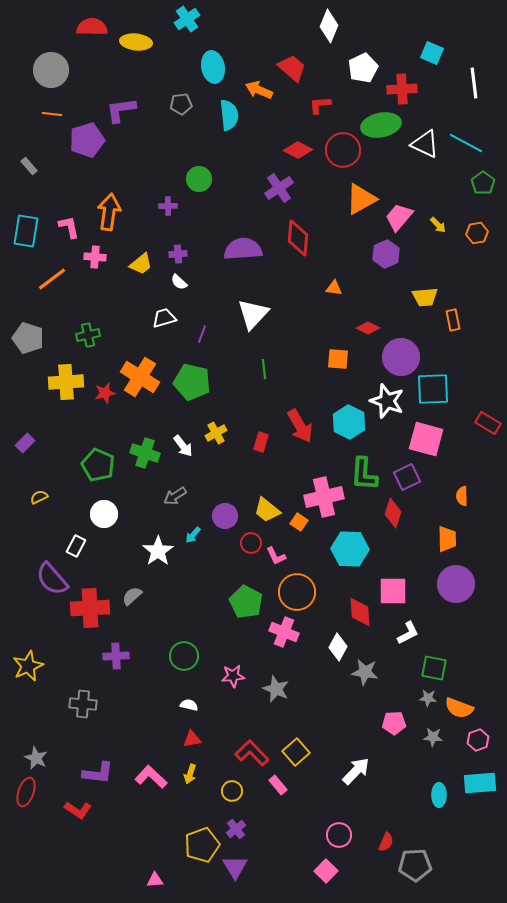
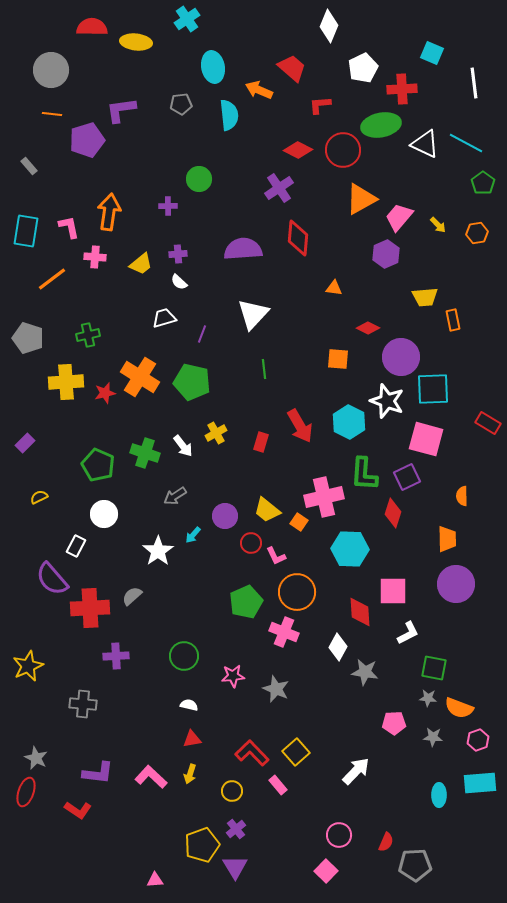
green pentagon at (246, 602): rotated 20 degrees clockwise
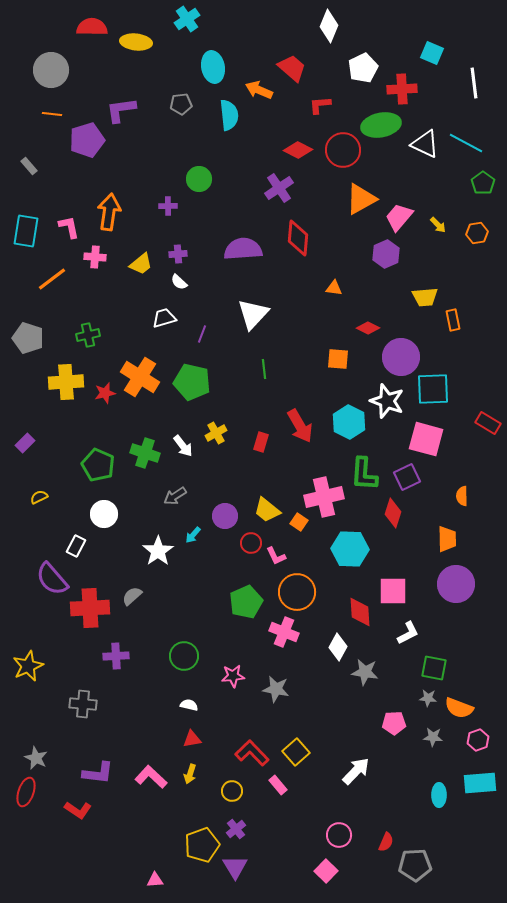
gray star at (276, 689): rotated 12 degrees counterclockwise
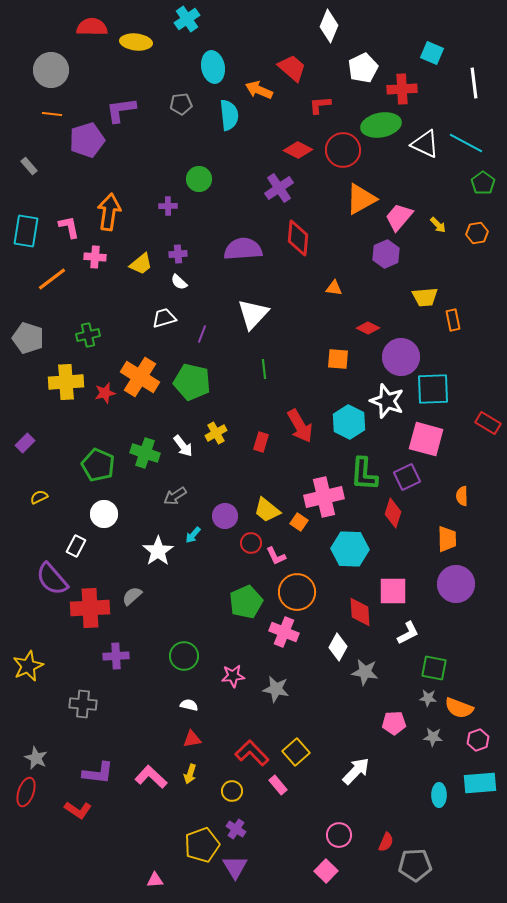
purple cross at (236, 829): rotated 18 degrees counterclockwise
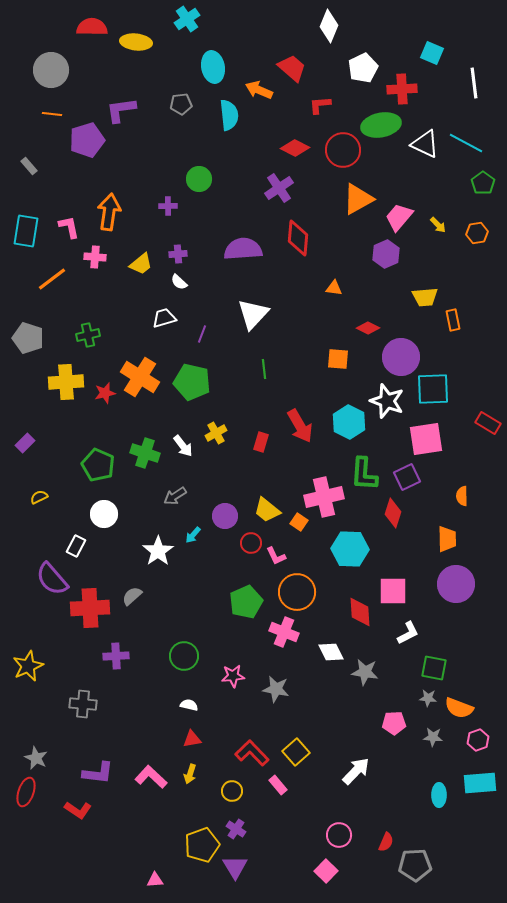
red diamond at (298, 150): moved 3 px left, 2 px up
orange triangle at (361, 199): moved 3 px left
pink square at (426, 439): rotated 24 degrees counterclockwise
white diamond at (338, 647): moved 7 px left, 5 px down; rotated 56 degrees counterclockwise
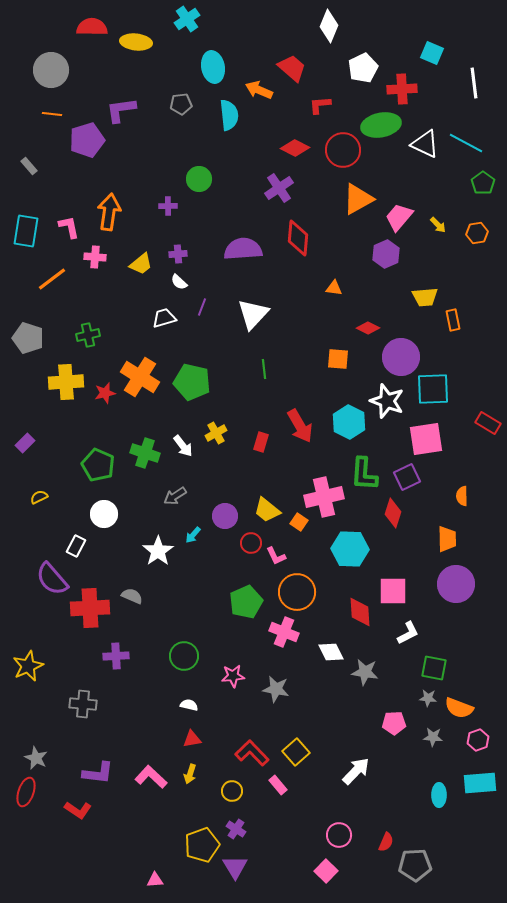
purple line at (202, 334): moved 27 px up
gray semicircle at (132, 596): rotated 65 degrees clockwise
